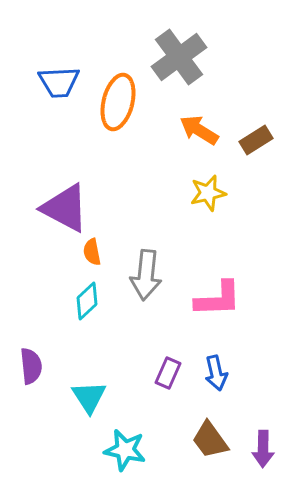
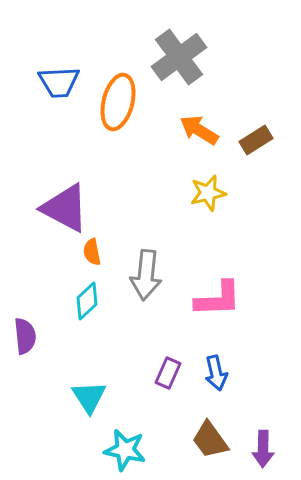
purple semicircle: moved 6 px left, 30 px up
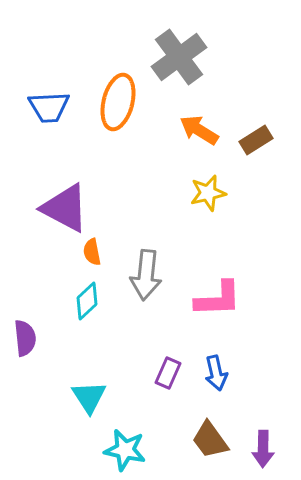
blue trapezoid: moved 10 px left, 25 px down
purple semicircle: moved 2 px down
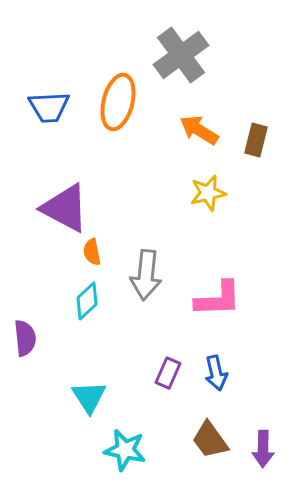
gray cross: moved 2 px right, 2 px up
brown rectangle: rotated 44 degrees counterclockwise
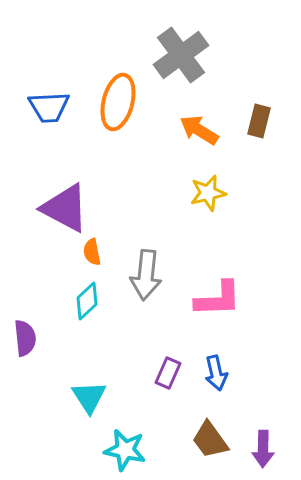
brown rectangle: moved 3 px right, 19 px up
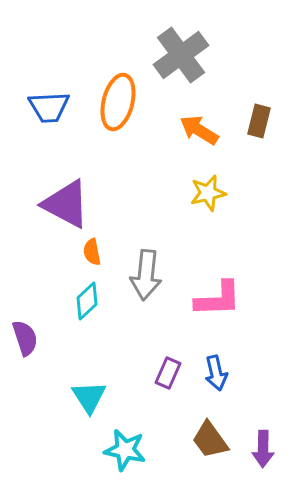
purple triangle: moved 1 px right, 4 px up
purple semicircle: rotated 12 degrees counterclockwise
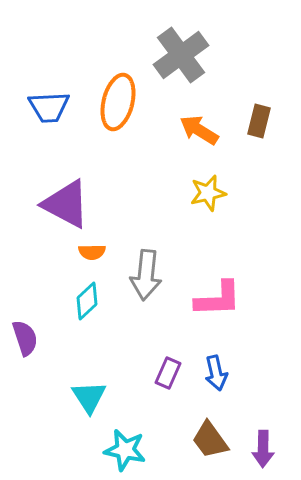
orange semicircle: rotated 80 degrees counterclockwise
